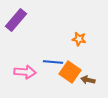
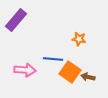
blue line: moved 3 px up
pink arrow: moved 2 px up
brown arrow: moved 3 px up
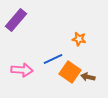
blue line: rotated 30 degrees counterclockwise
pink arrow: moved 3 px left
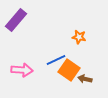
orange star: moved 2 px up
blue line: moved 3 px right, 1 px down
orange square: moved 1 px left, 2 px up
brown arrow: moved 3 px left, 2 px down
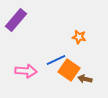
pink arrow: moved 4 px right, 1 px down
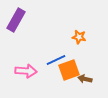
purple rectangle: rotated 10 degrees counterclockwise
orange square: rotated 35 degrees clockwise
